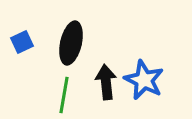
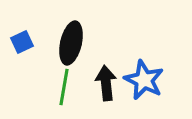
black arrow: moved 1 px down
green line: moved 8 px up
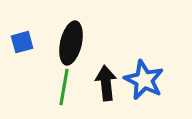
blue square: rotated 10 degrees clockwise
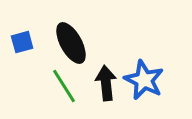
black ellipse: rotated 42 degrees counterclockwise
green line: moved 1 px up; rotated 42 degrees counterclockwise
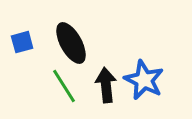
black arrow: moved 2 px down
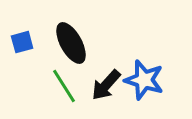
blue star: rotated 9 degrees counterclockwise
black arrow: rotated 132 degrees counterclockwise
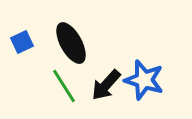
blue square: rotated 10 degrees counterclockwise
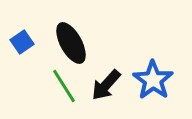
blue square: rotated 10 degrees counterclockwise
blue star: moved 9 px right; rotated 18 degrees clockwise
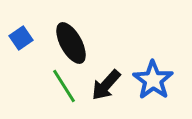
blue square: moved 1 px left, 4 px up
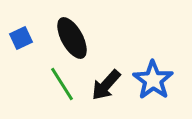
blue square: rotated 10 degrees clockwise
black ellipse: moved 1 px right, 5 px up
green line: moved 2 px left, 2 px up
